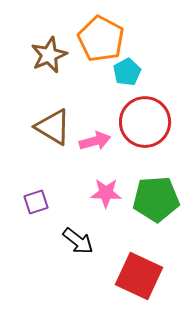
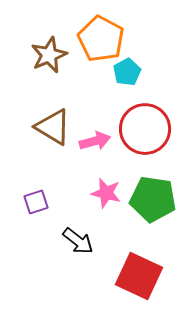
red circle: moved 7 px down
pink star: rotated 12 degrees clockwise
green pentagon: moved 3 px left; rotated 12 degrees clockwise
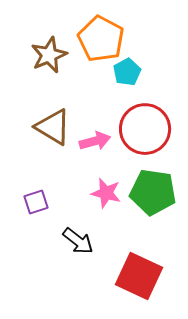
green pentagon: moved 7 px up
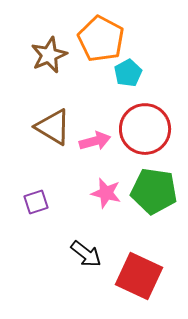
cyan pentagon: moved 1 px right, 1 px down
green pentagon: moved 1 px right, 1 px up
black arrow: moved 8 px right, 13 px down
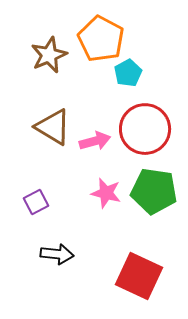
purple square: rotated 10 degrees counterclockwise
black arrow: moved 29 px left; rotated 32 degrees counterclockwise
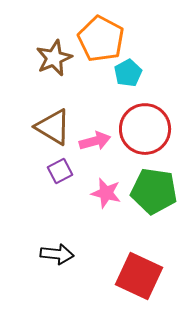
brown star: moved 5 px right, 3 px down
purple square: moved 24 px right, 31 px up
